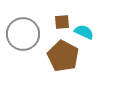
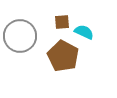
gray circle: moved 3 px left, 2 px down
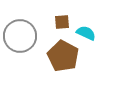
cyan semicircle: moved 2 px right, 1 px down
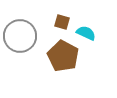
brown square: rotated 21 degrees clockwise
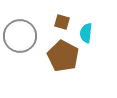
cyan semicircle: rotated 108 degrees counterclockwise
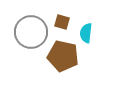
gray circle: moved 11 px right, 4 px up
brown pentagon: rotated 16 degrees counterclockwise
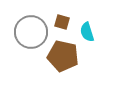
cyan semicircle: moved 1 px right, 1 px up; rotated 24 degrees counterclockwise
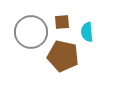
brown square: rotated 21 degrees counterclockwise
cyan semicircle: rotated 12 degrees clockwise
